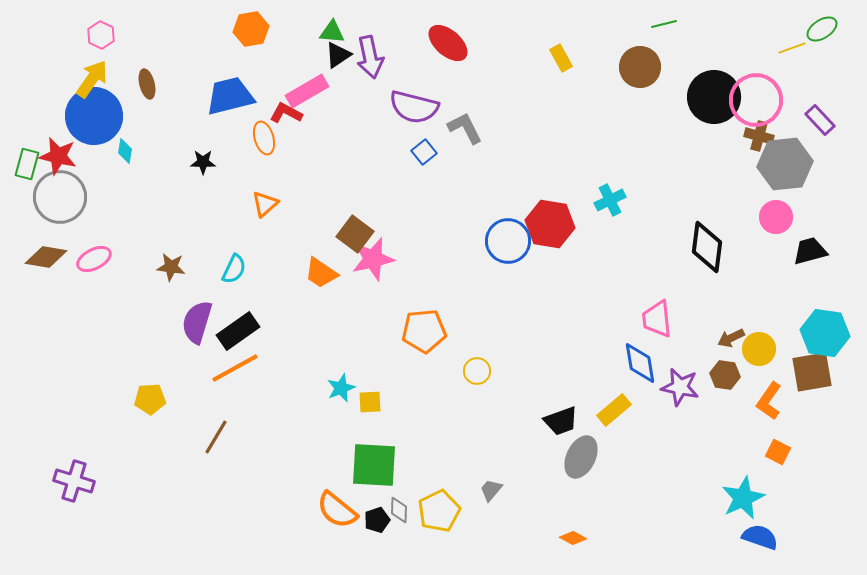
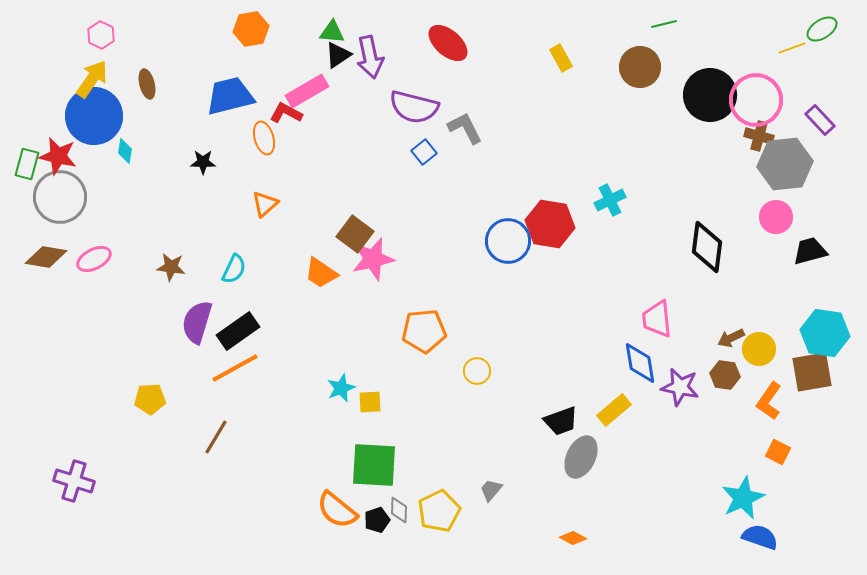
black circle at (714, 97): moved 4 px left, 2 px up
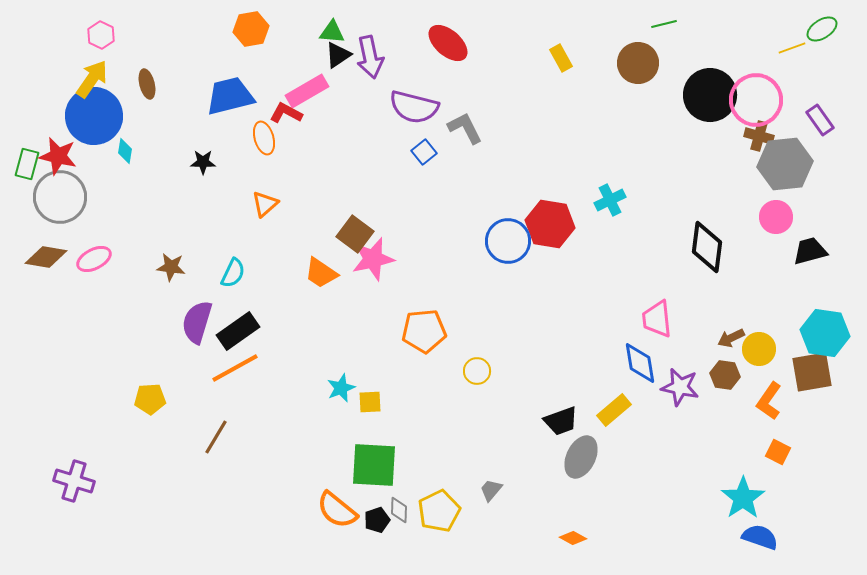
brown circle at (640, 67): moved 2 px left, 4 px up
purple rectangle at (820, 120): rotated 8 degrees clockwise
cyan semicircle at (234, 269): moved 1 px left, 4 px down
cyan star at (743, 498): rotated 9 degrees counterclockwise
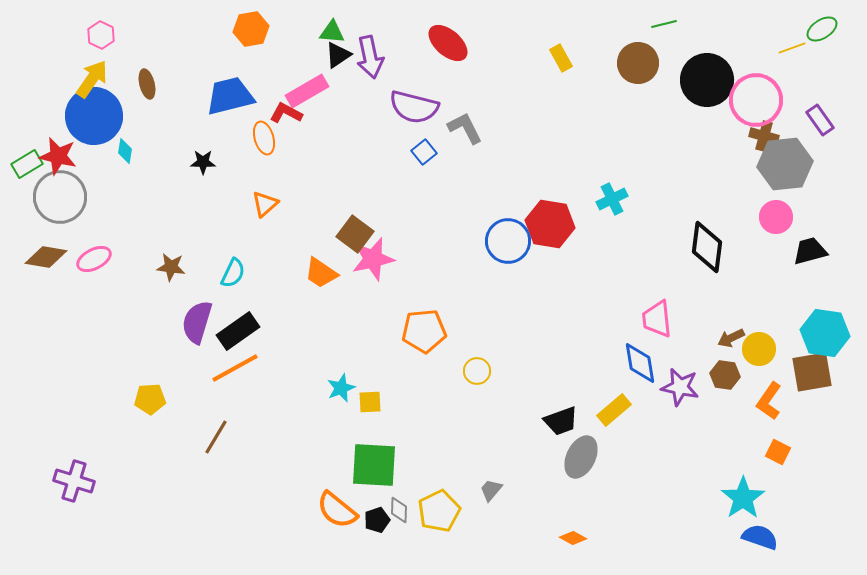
black circle at (710, 95): moved 3 px left, 15 px up
brown cross at (759, 136): moved 5 px right
green rectangle at (27, 164): rotated 44 degrees clockwise
cyan cross at (610, 200): moved 2 px right, 1 px up
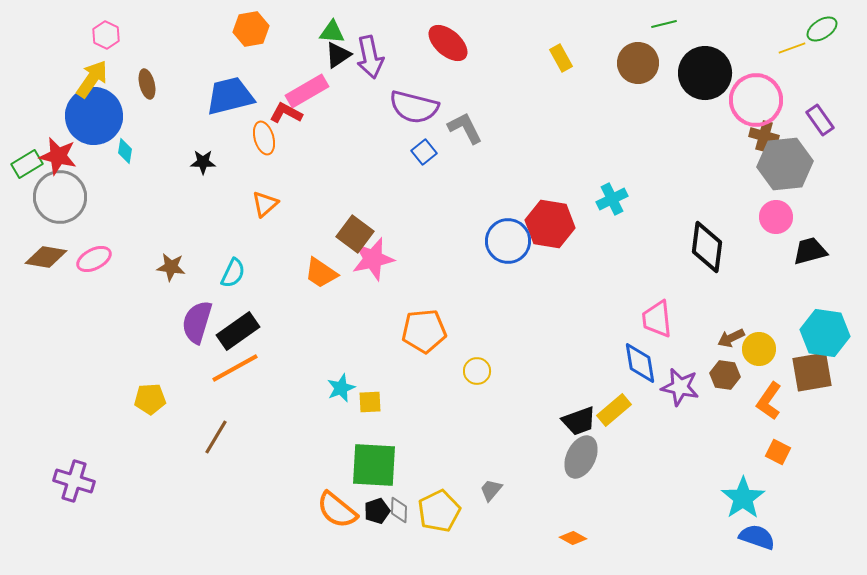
pink hexagon at (101, 35): moved 5 px right
black circle at (707, 80): moved 2 px left, 7 px up
black trapezoid at (561, 421): moved 18 px right
black pentagon at (377, 520): moved 9 px up
blue semicircle at (760, 537): moved 3 px left
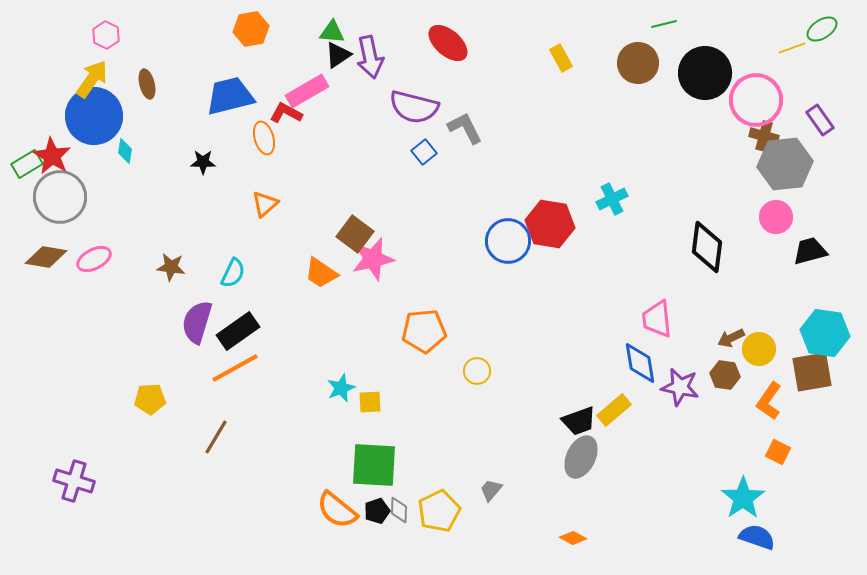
red star at (58, 156): moved 6 px left; rotated 18 degrees clockwise
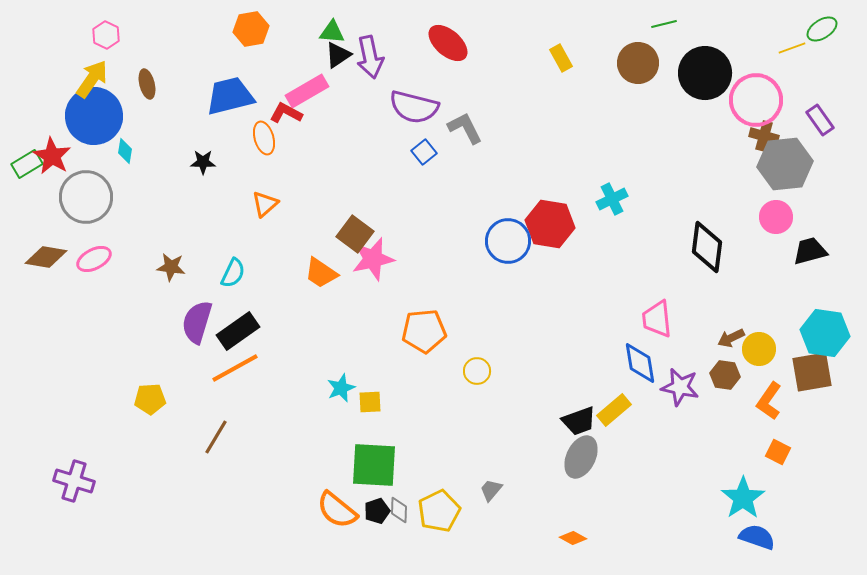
gray circle at (60, 197): moved 26 px right
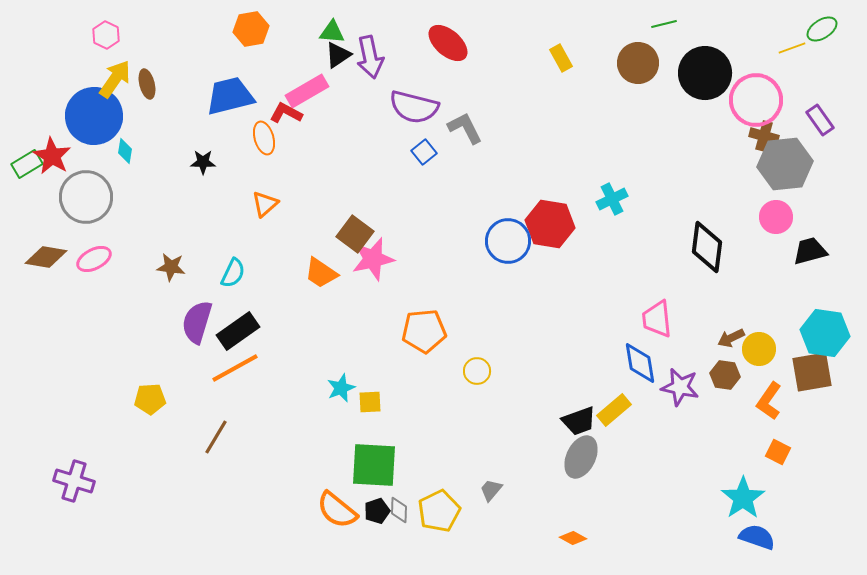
yellow arrow at (92, 79): moved 23 px right
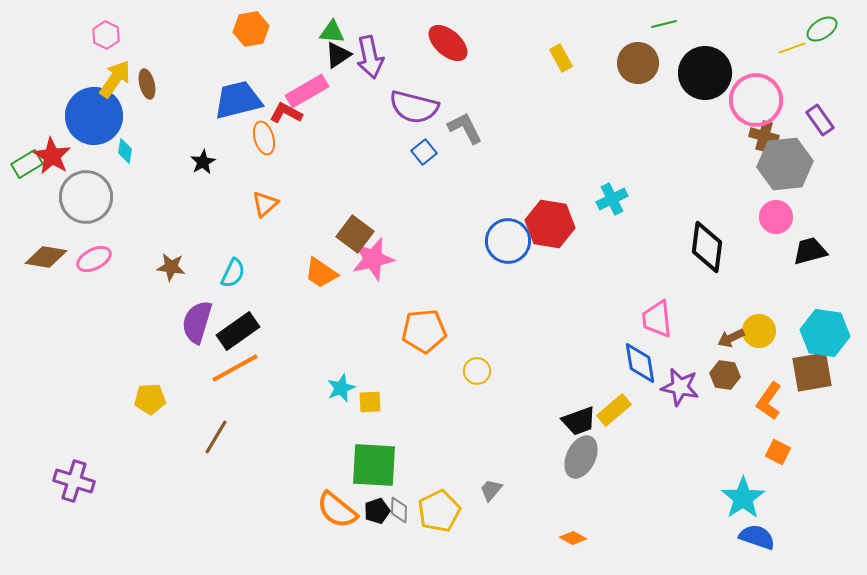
blue trapezoid at (230, 96): moved 8 px right, 4 px down
black star at (203, 162): rotated 30 degrees counterclockwise
yellow circle at (759, 349): moved 18 px up
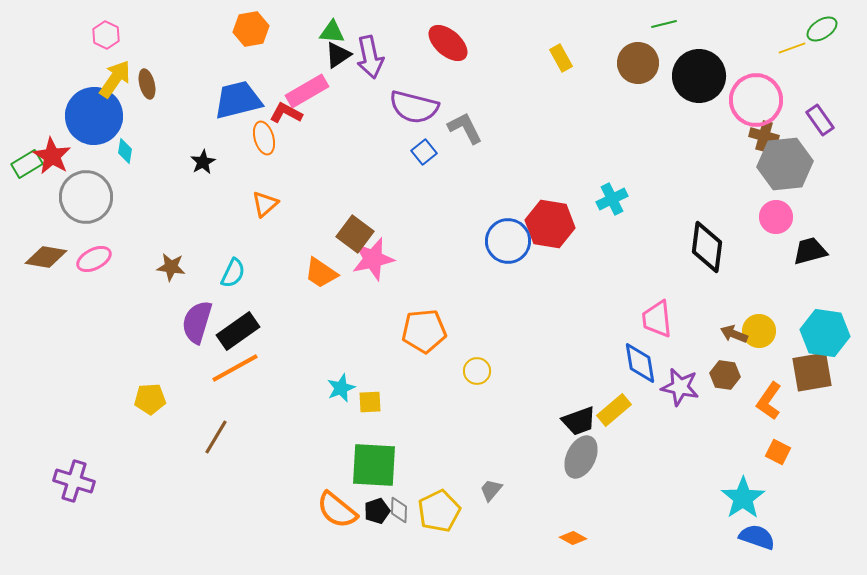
black circle at (705, 73): moved 6 px left, 3 px down
brown arrow at (731, 338): moved 3 px right, 4 px up; rotated 48 degrees clockwise
